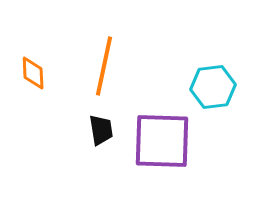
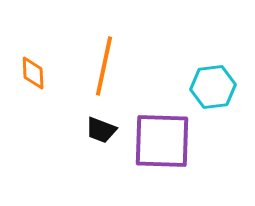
black trapezoid: rotated 120 degrees clockwise
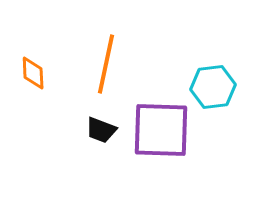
orange line: moved 2 px right, 2 px up
purple square: moved 1 px left, 11 px up
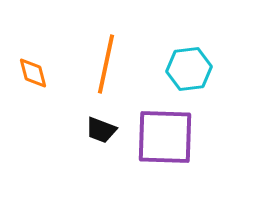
orange diamond: rotated 12 degrees counterclockwise
cyan hexagon: moved 24 px left, 18 px up
purple square: moved 4 px right, 7 px down
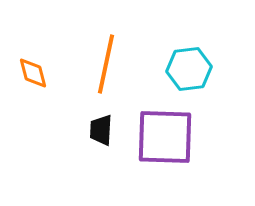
black trapezoid: rotated 72 degrees clockwise
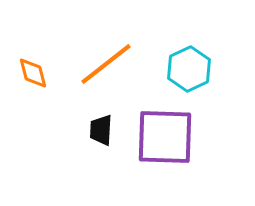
orange line: rotated 40 degrees clockwise
cyan hexagon: rotated 18 degrees counterclockwise
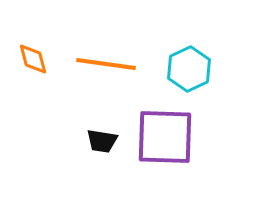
orange line: rotated 46 degrees clockwise
orange diamond: moved 14 px up
black trapezoid: moved 1 px right, 11 px down; rotated 84 degrees counterclockwise
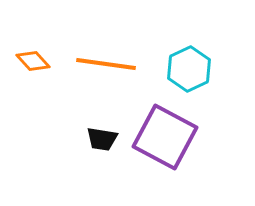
orange diamond: moved 2 px down; rotated 28 degrees counterclockwise
purple square: rotated 26 degrees clockwise
black trapezoid: moved 2 px up
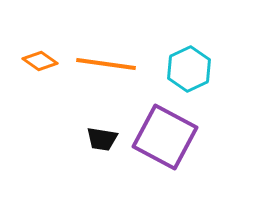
orange diamond: moved 7 px right; rotated 12 degrees counterclockwise
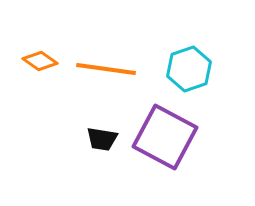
orange line: moved 5 px down
cyan hexagon: rotated 6 degrees clockwise
